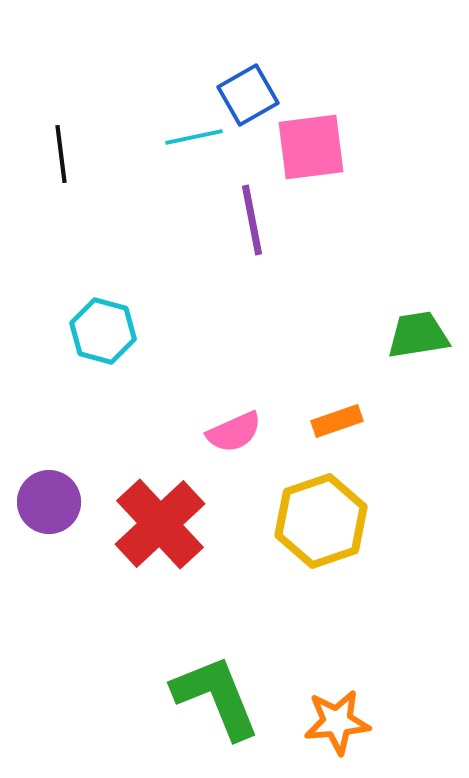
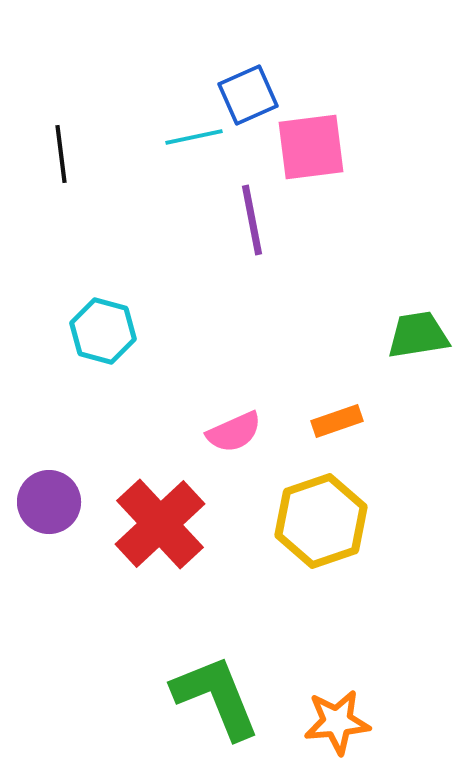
blue square: rotated 6 degrees clockwise
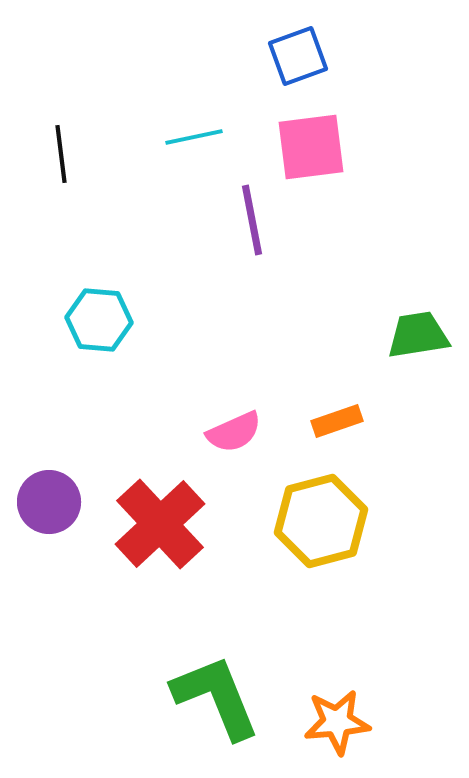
blue square: moved 50 px right, 39 px up; rotated 4 degrees clockwise
cyan hexagon: moved 4 px left, 11 px up; rotated 10 degrees counterclockwise
yellow hexagon: rotated 4 degrees clockwise
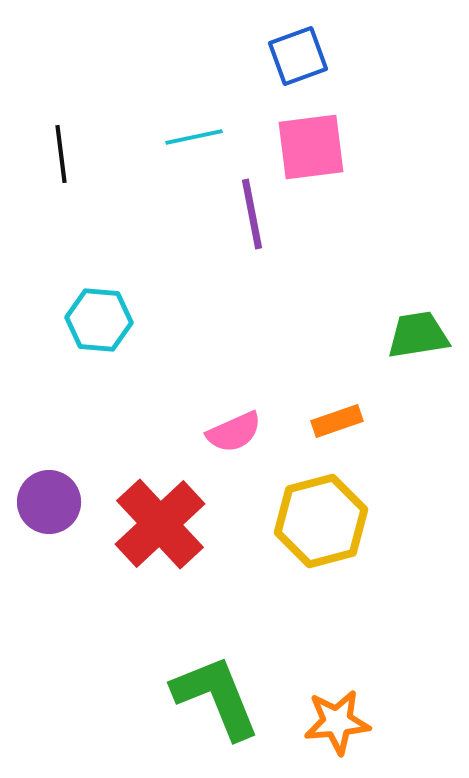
purple line: moved 6 px up
